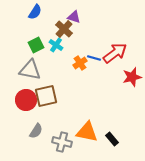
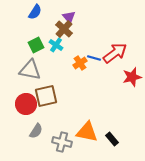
purple triangle: moved 5 px left; rotated 32 degrees clockwise
red circle: moved 4 px down
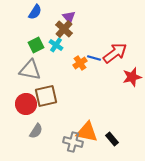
gray cross: moved 11 px right
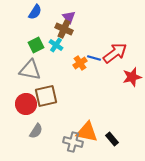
brown cross: rotated 18 degrees counterclockwise
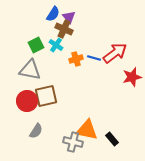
blue semicircle: moved 18 px right, 2 px down
orange cross: moved 4 px left, 4 px up; rotated 16 degrees clockwise
red circle: moved 1 px right, 3 px up
orange triangle: moved 2 px up
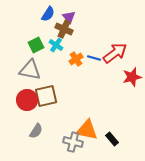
blue semicircle: moved 5 px left
orange cross: rotated 16 degrees counterclockwise
red circle: moved 1 px up
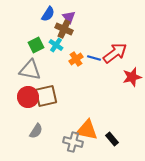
red circle: moved 1 px right, 3 px up
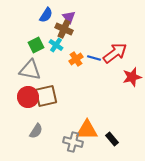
blue semicircle: moved 2 px left, 1 px down
orange triangle: rotated 10 degrees counterclockwise
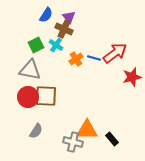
brown square: rotated 15 degrees clockwise
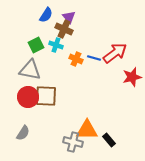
cyan cross: rotated 16 degrees counterclockwise
orange cross: rotated 32 degrees counterclockwise
gray semicircle: moved 13 px left, 2 px down
black rectangle: moved 3 px left, 1 px down
